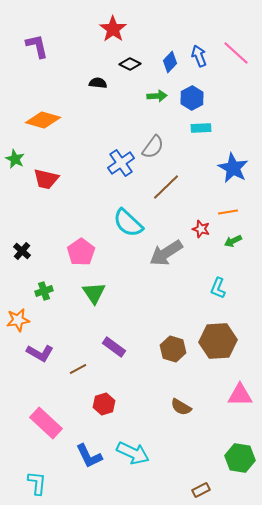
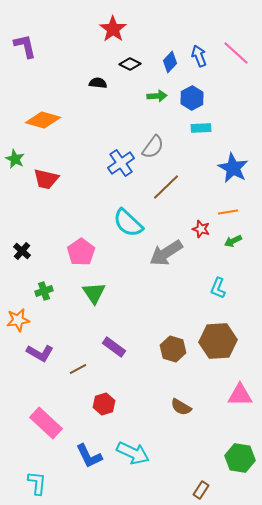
purple L-shape at (37, 46): moved 12 px left
brown rectangle at (201, 490): rotated 30 degrees counterclockwise
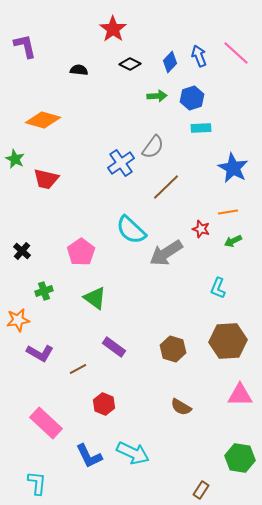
black semicircle at (98, 83): moved 19 px left, 13 px up
blue hexagon at (192, 98): rotated 10 degrees clockwise
cyan semicircle at (128, 223): moved 3 px right, 7 px down
green triangle at (94, 293): moved 1 px right, 5 px down; rotated 20 degrees counterclockwise
brown hexagon at (218, 341): moved 10 px right
red hexagon at (104, 404): rotated 20 degrees counterclockwise
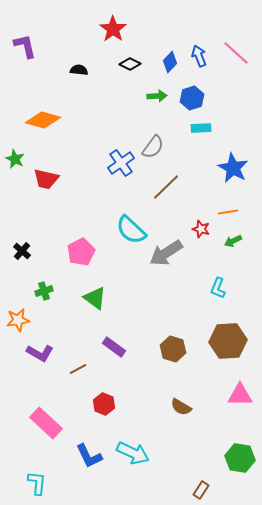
pink pentagon at (81, 252): rotated 8 degrees clockwise
